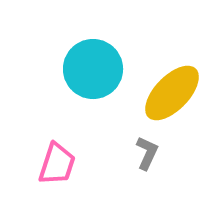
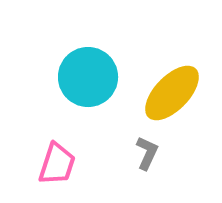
cyan circle: moved 5 px left, 8 px down
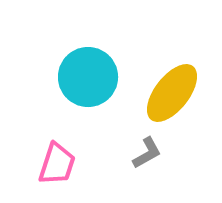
yellow ellipse: rotated 6 degrees counterclockwise
gray L-shape: rotated 36 degrees clockwise
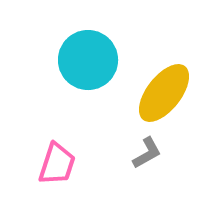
cyan circle: moved 17 px up
yellow ellipse: moved 8 px left
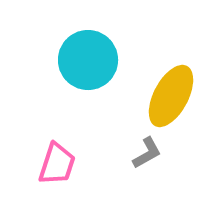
yellow ellipse: moved 7 px right, 3 px down; rotated 10 degrees counterclockwise
